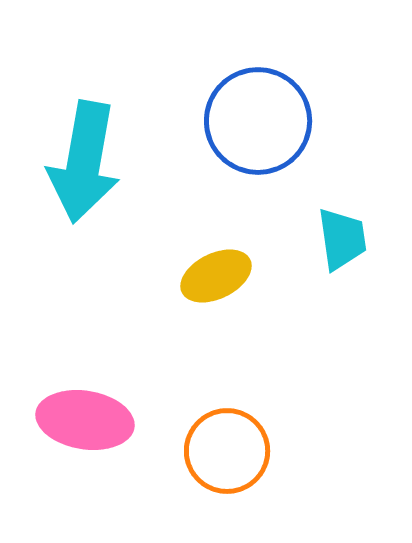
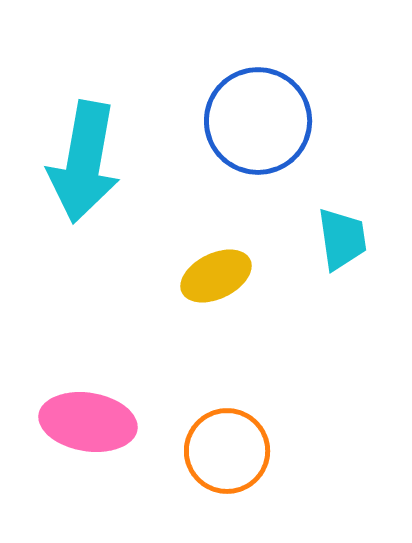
pink ellipse: moved 3 px right, 2 px down
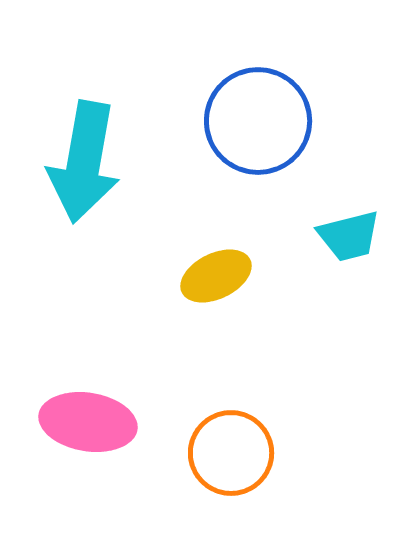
cyan trapezoid: moved 7 px right, 3 px up; rotated 84 degrees clockwise
orange circle: moved 4 px right, 2 px down
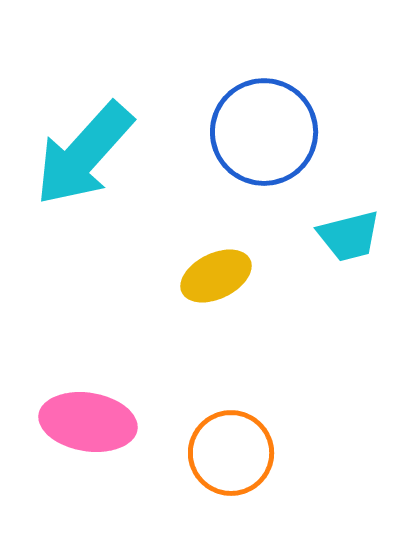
blue circle: moved 6 px right, 11 px down
cyan arrow: moved 8 px up; rotated 32 degrees clockwise
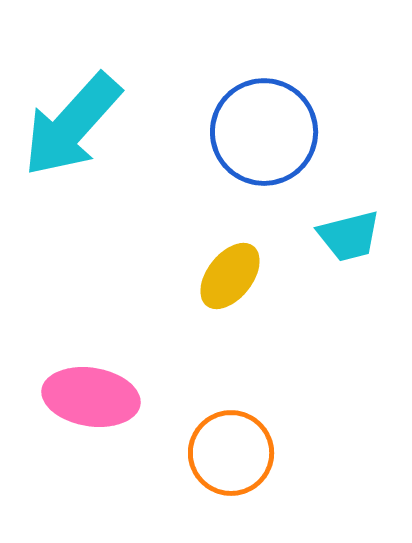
cyan arrow: moved 12 px left, 29 px up
yellow ellipse: moved 14 px right; rotated 26 degrees counterclockwise
pink ellipse: moved 3 px right, 25 px up
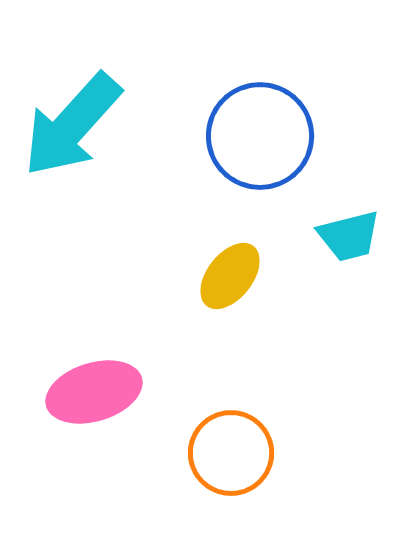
blue circle: moved 4 px left, 4 px down
pink ellipse: moved 3 px right, 5 px up; rotated 26 degrees counterclockwise
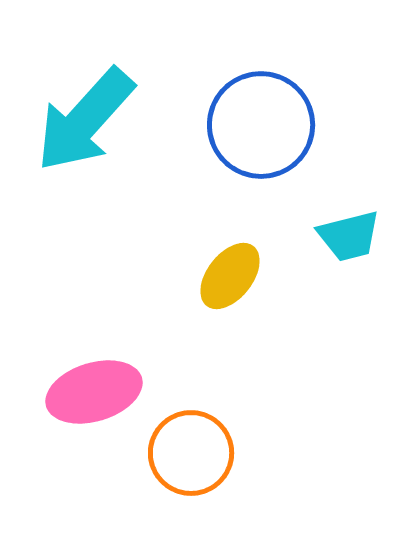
cyan arrow: moved 13 px right, 5 px up
blue circle: moved 1 px right, 11 px up
orange circle: moved 40 px left
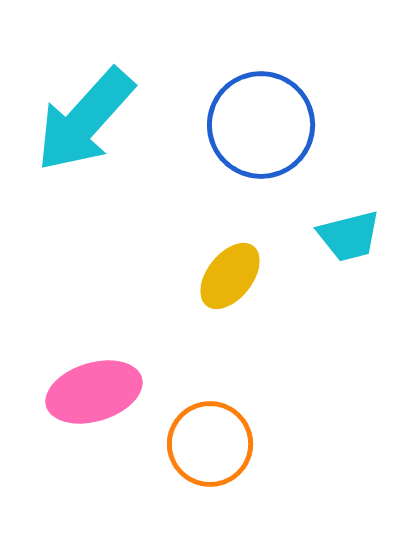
orange circle: moved 19 px right, 9 px up
